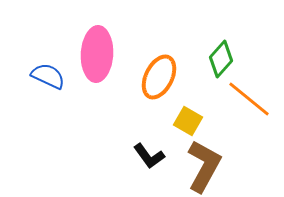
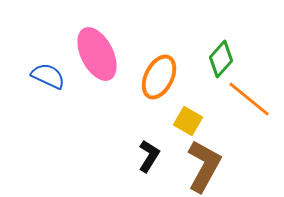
pink ellipse: rotated 30 degrees counterclockwise
black L-shape: rotated 112 degrees counterclockwise
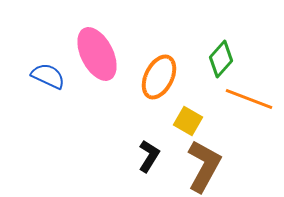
orange line: rotated 18 degrees counterclockwise
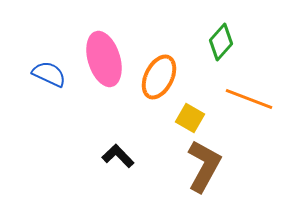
pink ellipse: moved 7 px right, 5 px down; rotated 10 degrees clockwise
green diamond: moved 17 px up
blue semicircle: moved 1 px right, 2 px up
yellow square: moved 2 px right, 3 px up
black L-shape: moved 31 px left; rotated 76 degrees counterclockwise
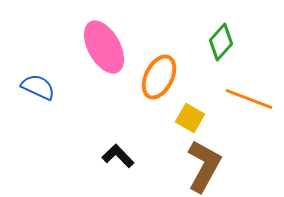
pink ellipse: moved 12 px up; rotated 12 degrees counterclockwise
blue semicircle: moved 11 px left, 13 px down
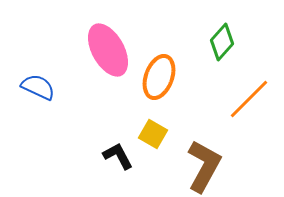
green diamond: moved 1 px right
pink ellipse: moved 4 px right, 3 px down
orange ellipse: rotated 6 degrees counterclockwise
orange line: rotated 66 degrees counterclockwise
yellow square: moved 37 px left, 16 px down
black L-shape: rotated 16 degrees clockwise
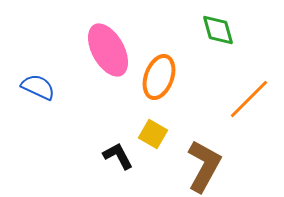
green diamond: moved 4 px left, 12 px up; rotated 57 degrees counterclockwise
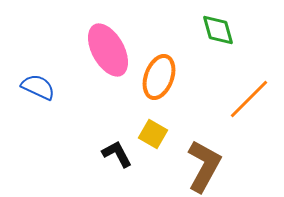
black L-shape: moved 1 px left, 2 px up
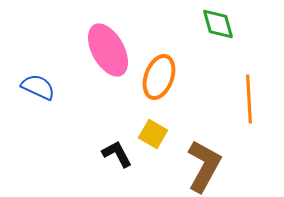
green diamond: moved 6 px up
orange line: rotated 48 degrees counterclockwise
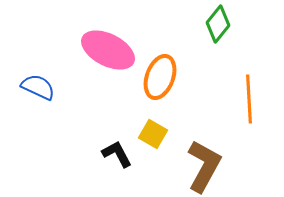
green diamond: rotated 54 degrees clockwise
pink ellipse: rotated 34 degrees counterclockwise
orange ellipse: moved 1 px right
